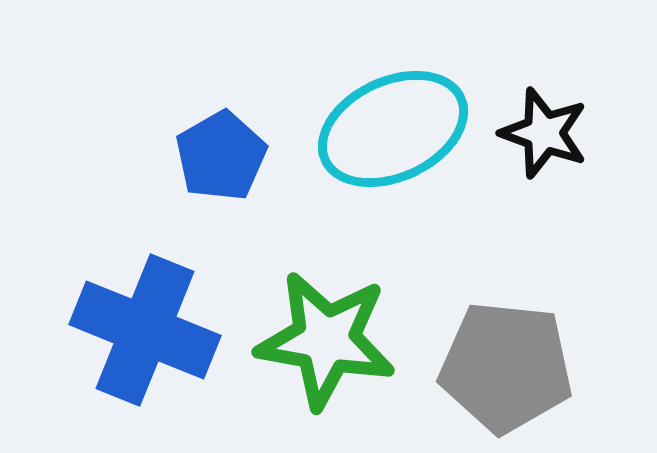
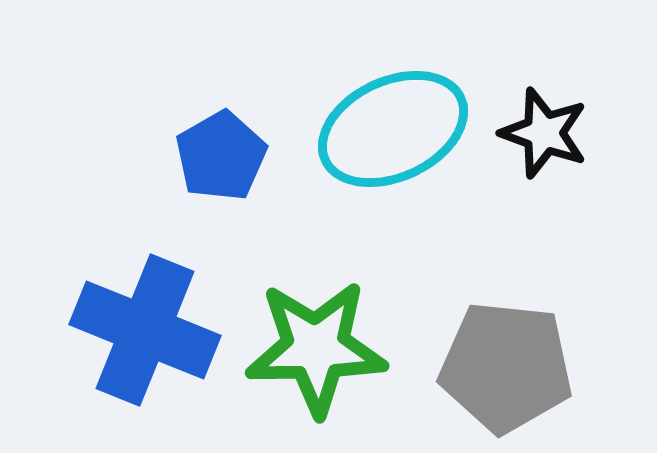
green star: moved 10 px left, 8 px down; rotated 11 degrees counterclockwise
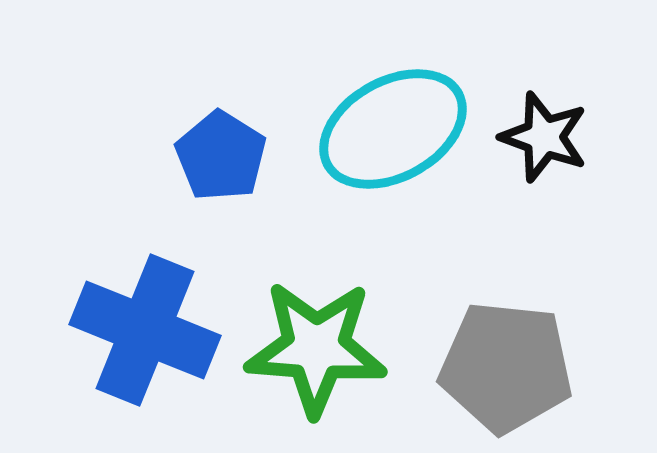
cyan ellipse: rotated 4 degrees counterclockwise
black star: moved 4 px down
blue pentagon: rotated 10 degrees counterclockwise
green star: rotated 5 degrees clockwise
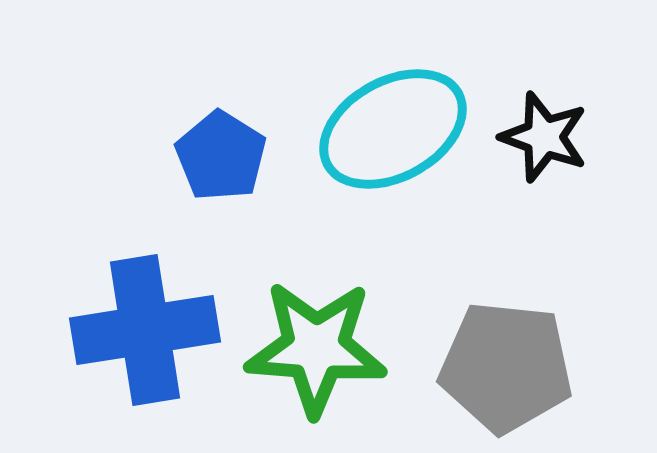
blue cross: rotated 31 degrees counterclockwise
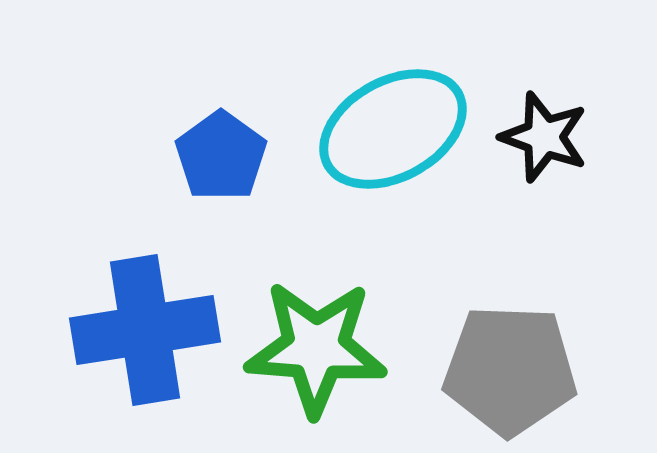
blue pentagon: rotated 4 degrees clockwise
gray pentagon: moved 4 px right, 3 px down; rotated 4 degrees counterclockwise
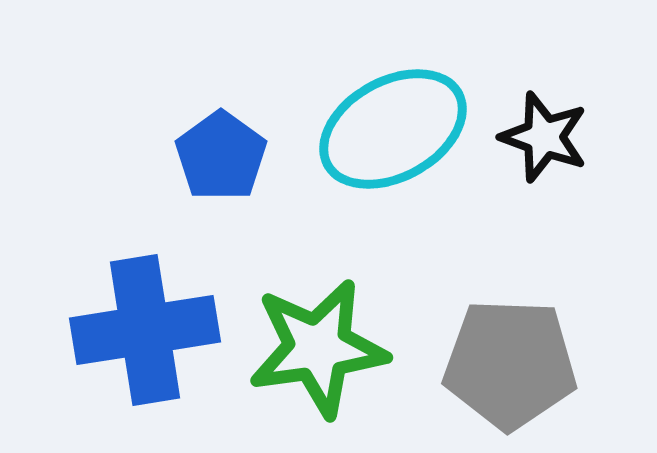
green star: moved 2 px right; rotated 12 degrees counterclockwise
gray pentagon: moved 6 px up
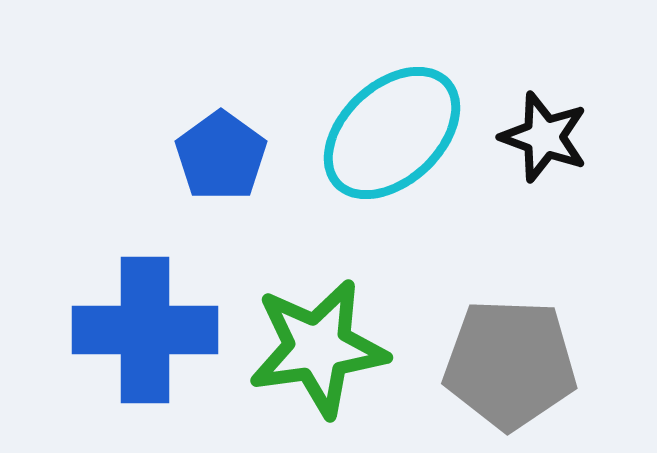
cyan ellipse: moved 1 px left, 4 px down; rotated 14 degrees counterclockwise
blue cross: rotated 9 degrees clockwise
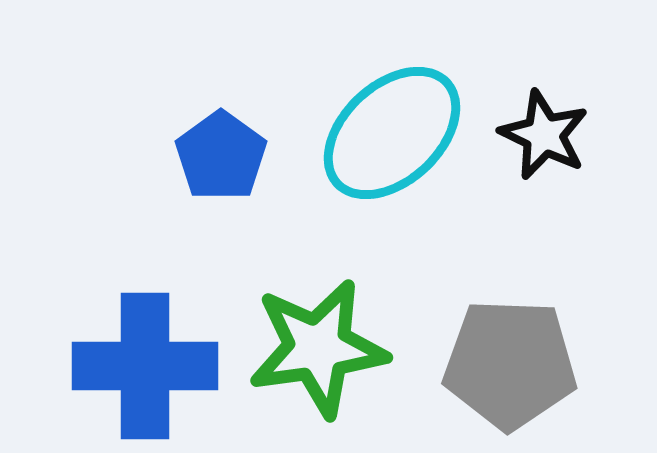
black star: moved 2 px up; rotated 6 degrees clockwise
blue cross: moved 36 px down
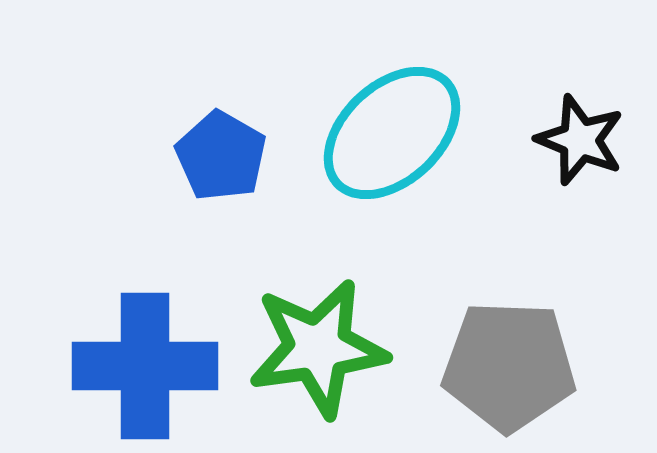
black star: moved 36 px right, 5 px down; rotated 4 degrees counterclockwise
blue pentagon: rotated 6 degrees counterclockwise
gray pentagon: moved 1 px left, 2 px down
